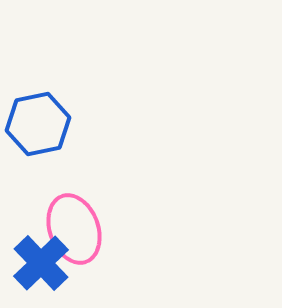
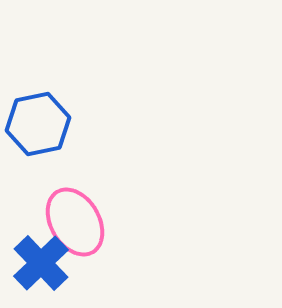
pink ellipse: moved 1 px right, 7 px up; rotated 10 degrees counterclockwise
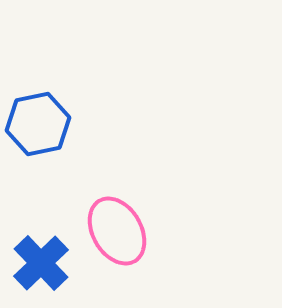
pink ellipse: moved 42 px right, 9 px down
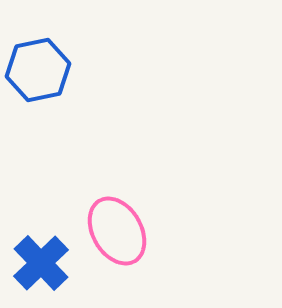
blue hexagon: moved 54 px up
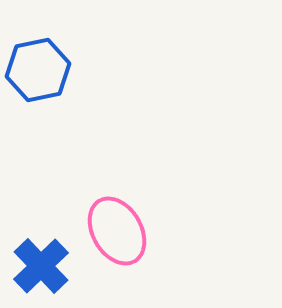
blue cross: moved 3 px down
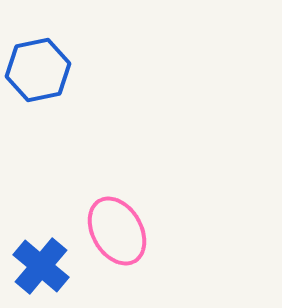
blue cross: rotated 6 degrees counterclockwise
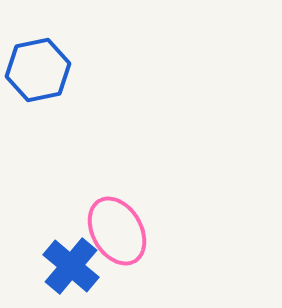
blue cross: moved 30 px right
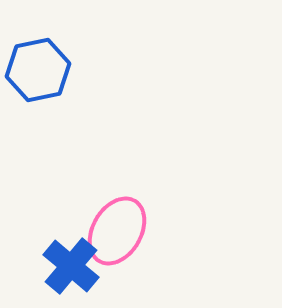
pink ellipse: rotated 60 degrees clockwise
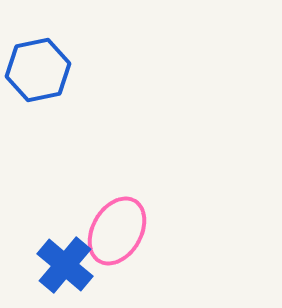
blue cross: moved 6 px left, 1 px up
